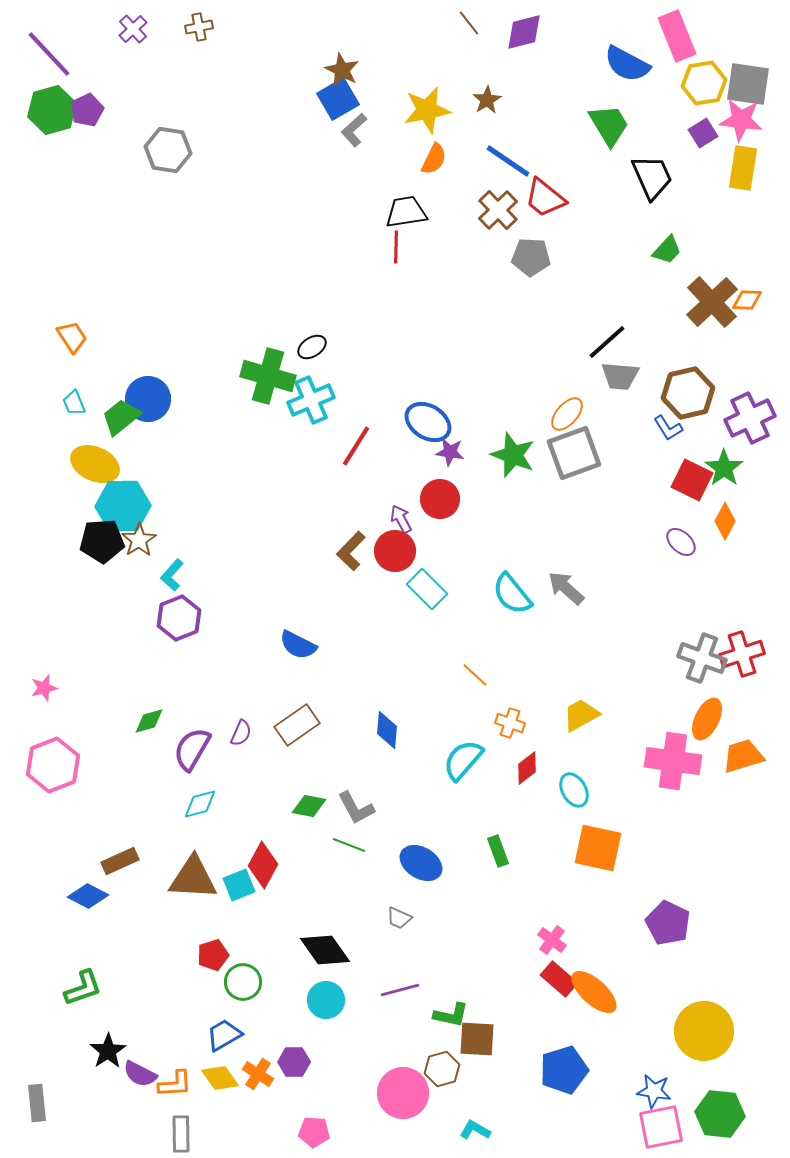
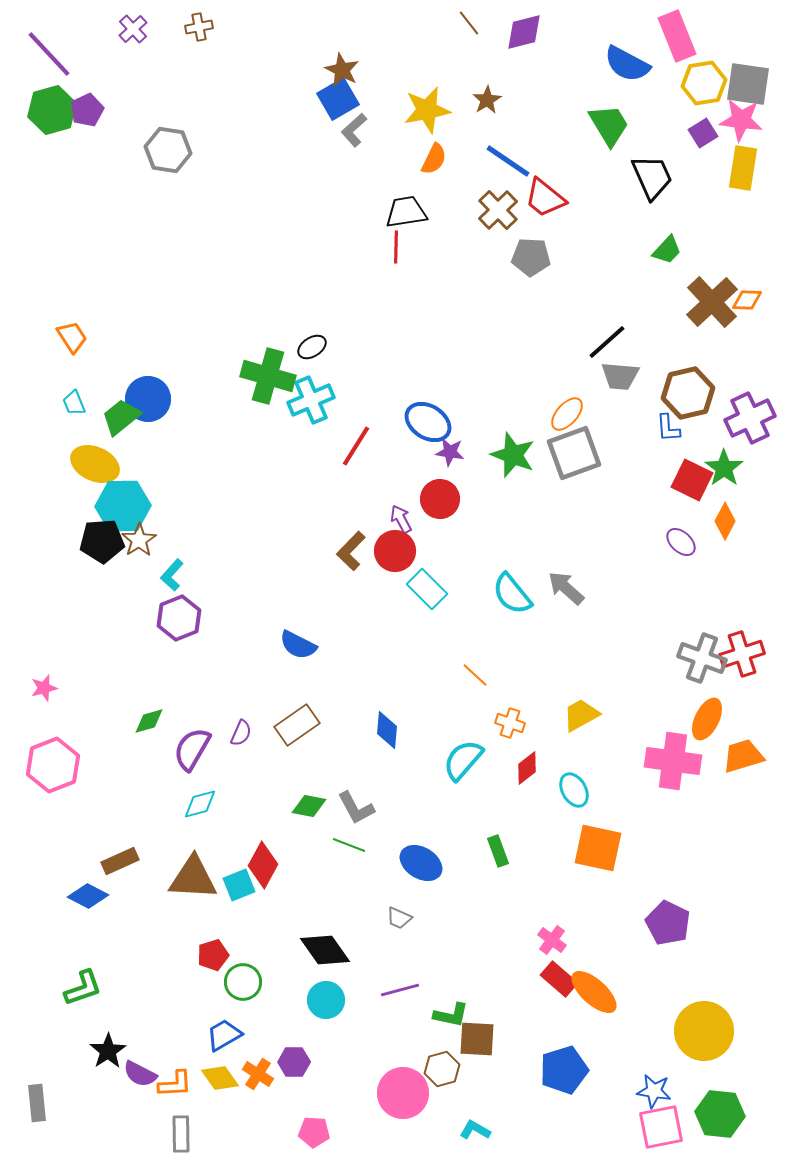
blue L-shape at (668, 428): rotated 28 degrees clockwise
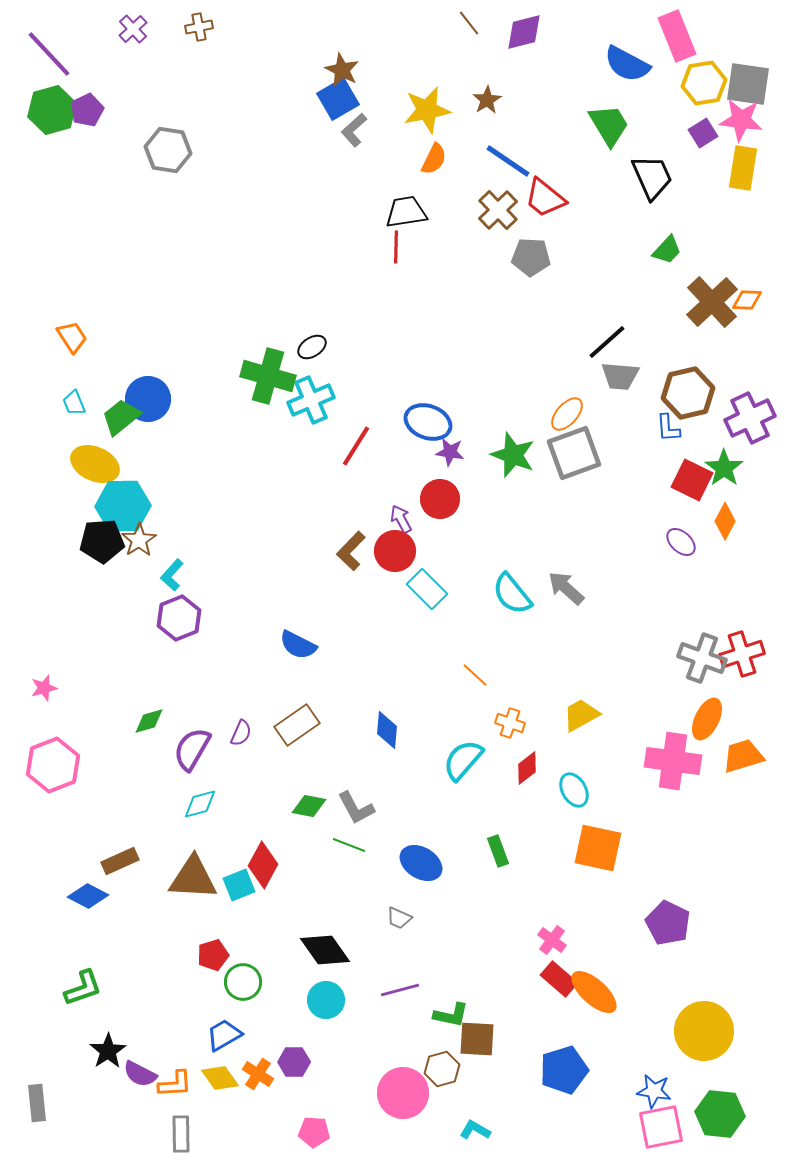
blue ellipse at (428, 422): rotated 12 degrees counterclockwise
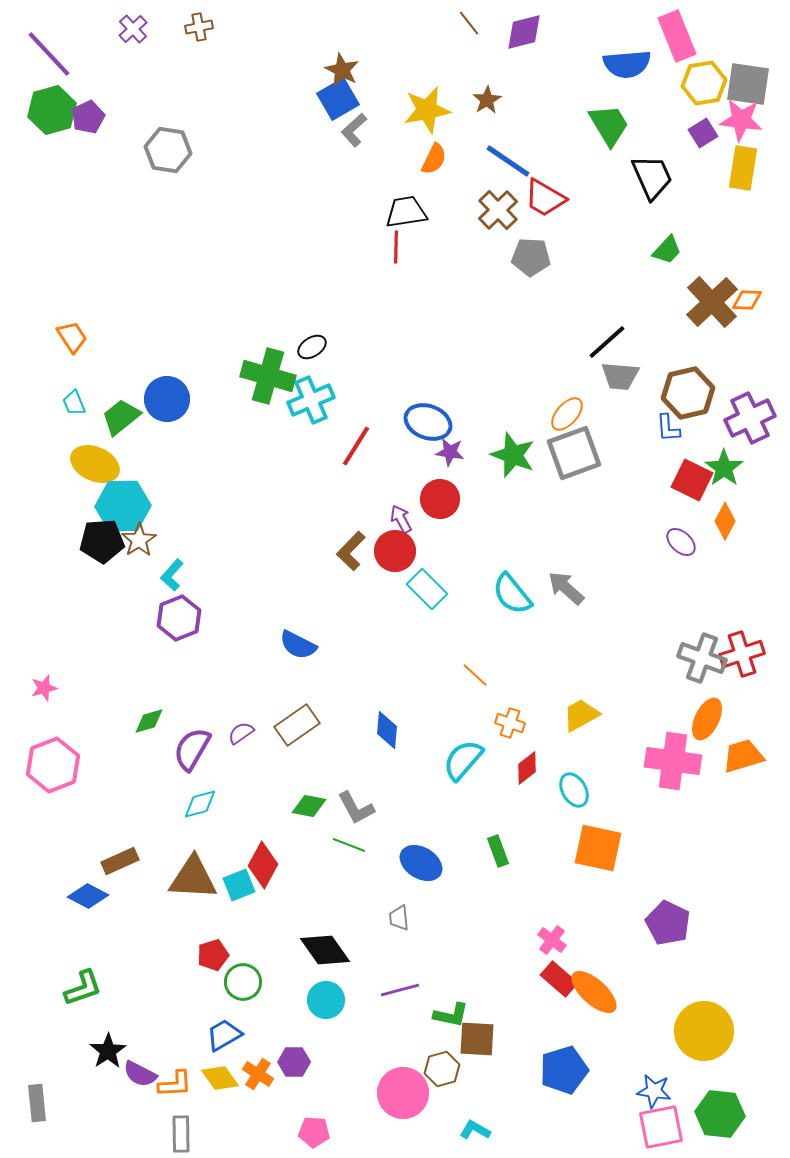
blue semicircle at (627, 64): rotated 33 degrees counterclockwise
purple pentagon at (87, 110): moved 1 px right, 7 px down
red trapezoid at (545, 198): rotated 9 degrees counterclockwise
blue circle at (148, 399): moved 19 px right
purple semicircle at (241, 733): rotated 148 degrees counterclockwise
gray trapezoid at (399, 918): rotated 60 degrees clockwise
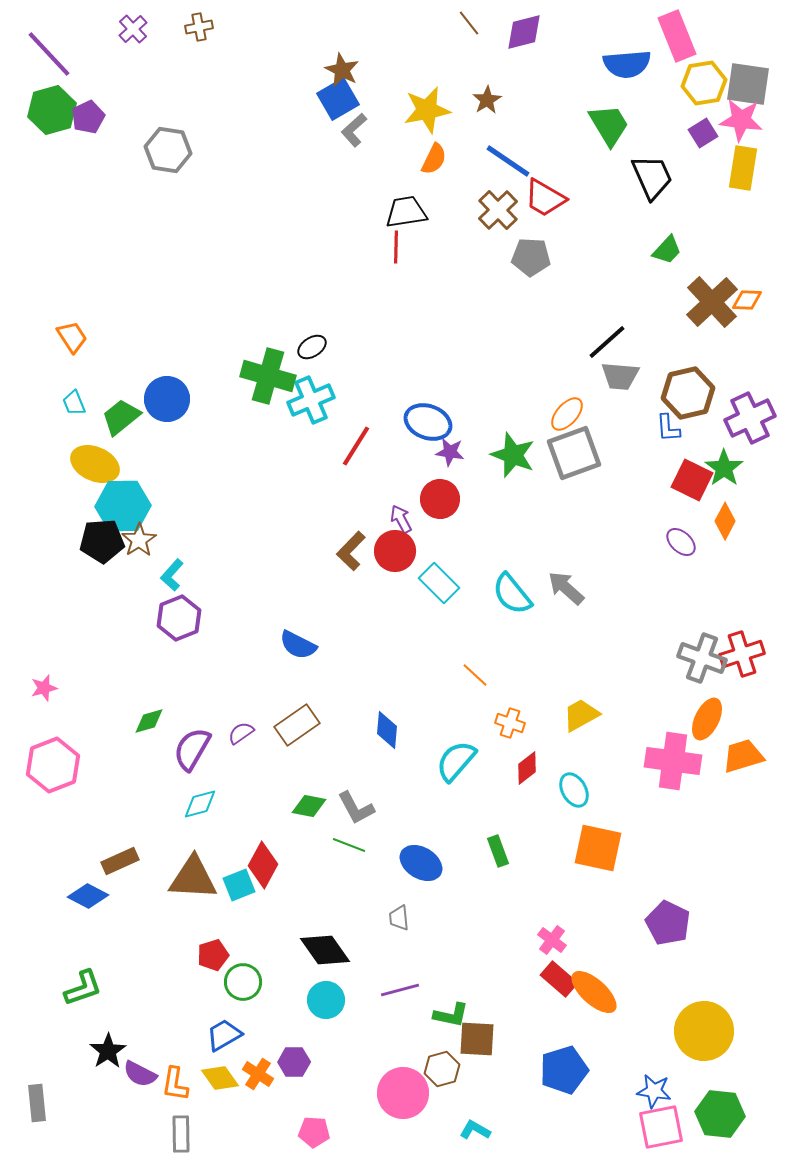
cyan rectangle at (427, 589): moved 12 px right, 6 px up
cyan semicircle at (463, 760): moved 7 px left, 1 px down
orange L-shape at (175, 1084): rotated 102 degrees clockwise
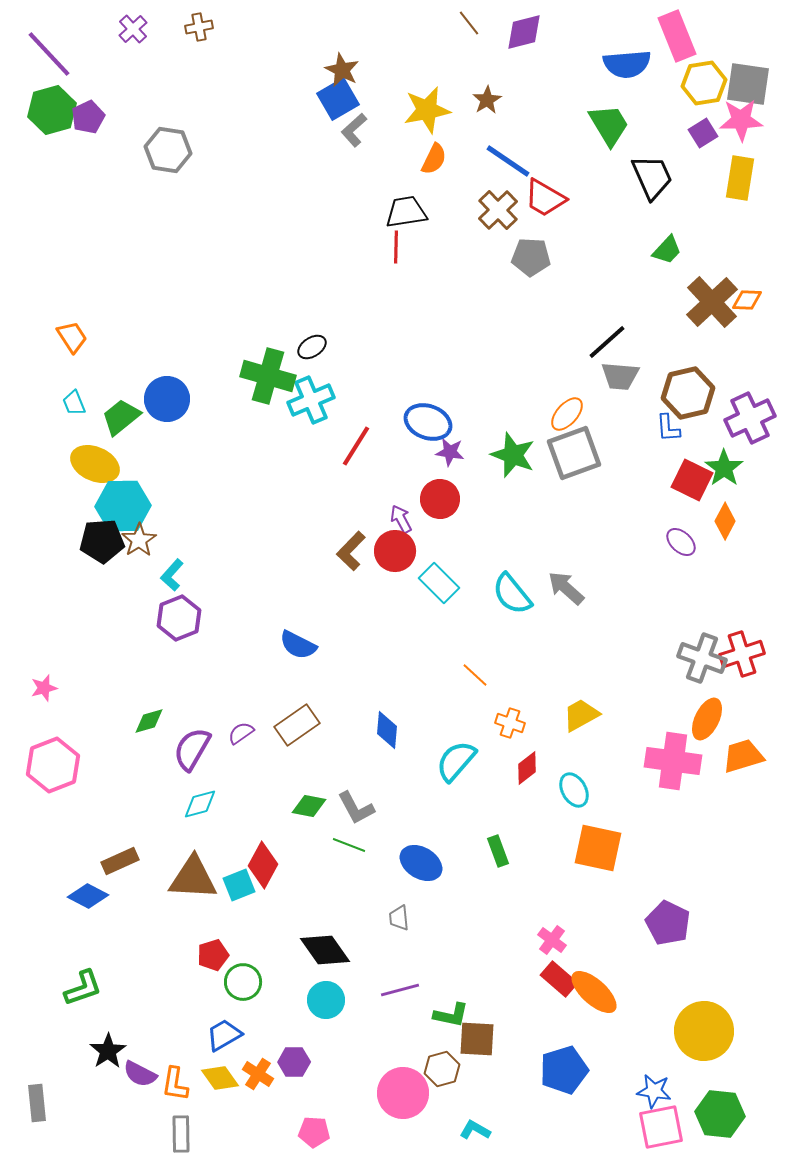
pink star at (741, 120): rotated 9 degrees counterclockwise
yellow rectangle at (743, 168): moved 3 px left, 10 px down
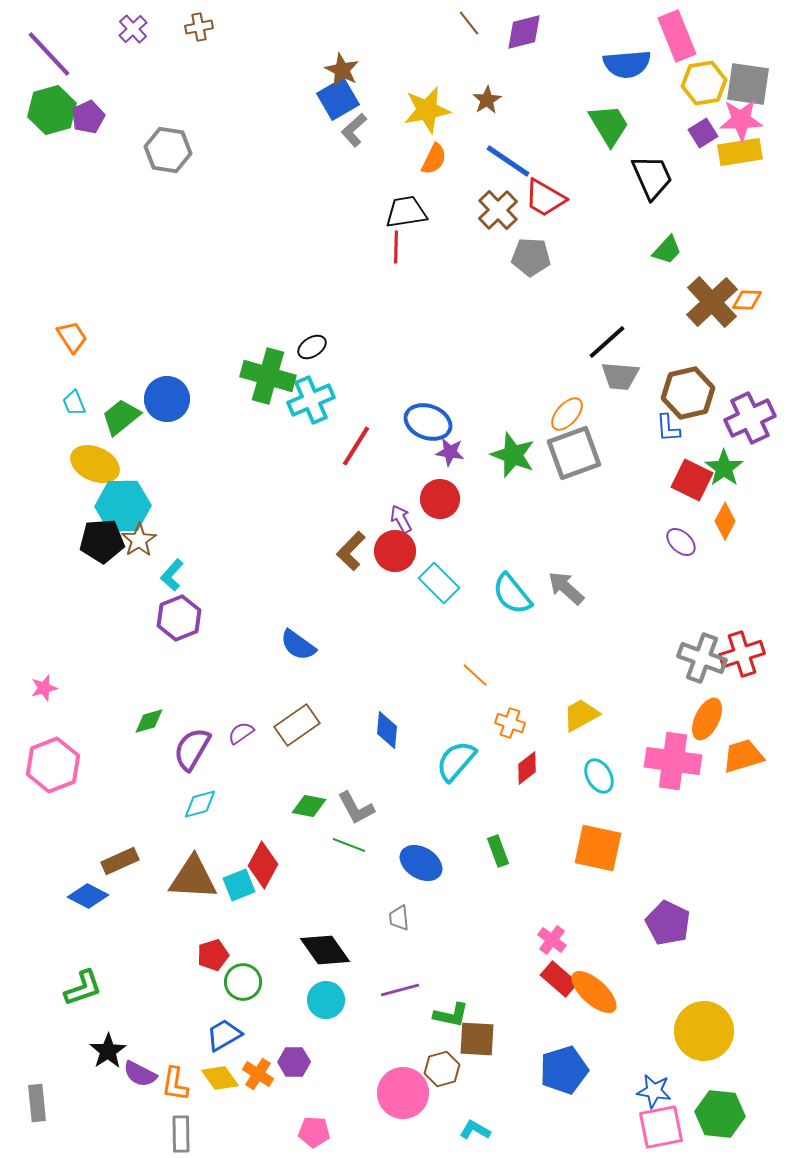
yellow rectangle at (740, 178): moved 26 px up; rotated 72 degrees clockwise
blue semicircle at (298, 645): rotated 9 degrees clockwise
cyan ellipse at (574, 790): moved 25 px right, 14 px up
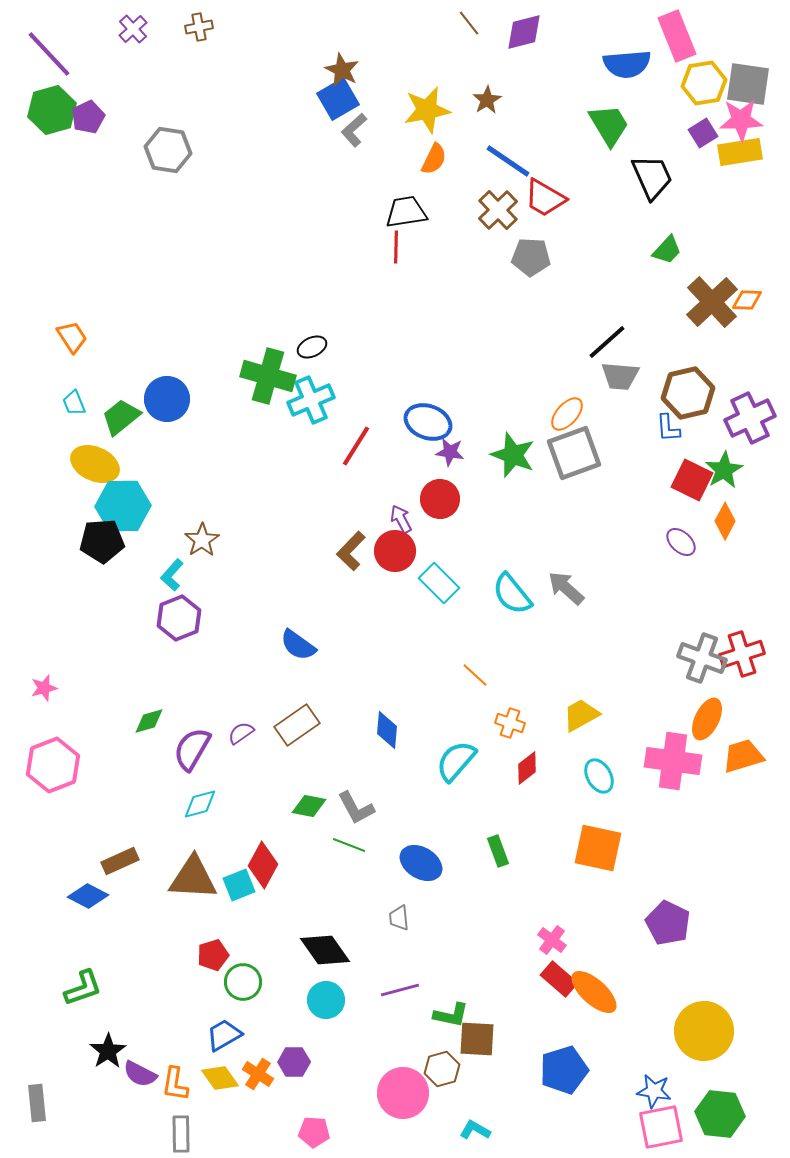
black ellipse at (312, 347): rotated 8 degrees clockwise
green star at (724, 468): moved 2 px down; rotated 6 degrees clockwise
brown star at (139, 540): moved 63 px right
